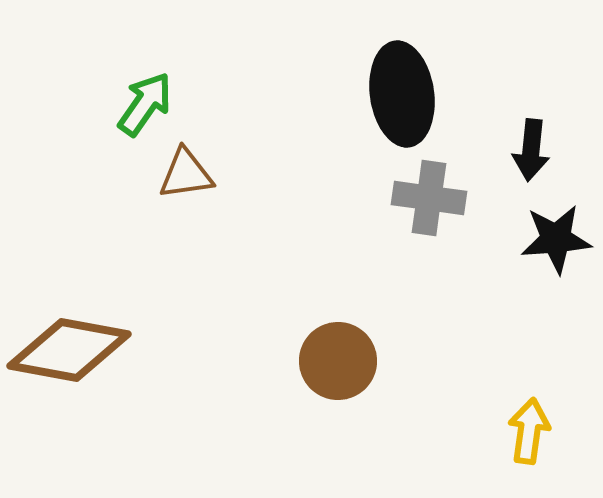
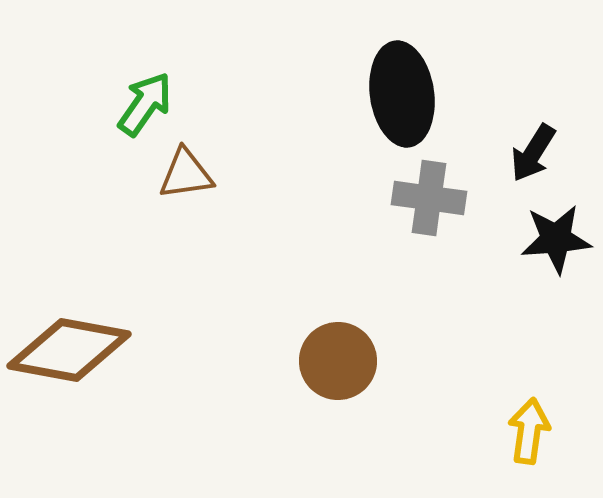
black arrow: moved 2 px right, 3 px down; rotated 26 degrees clockwise
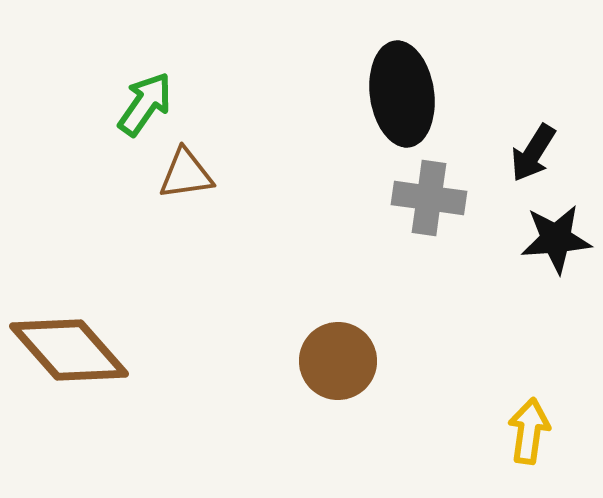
brown diamond: rotated 38 degrees clockwise
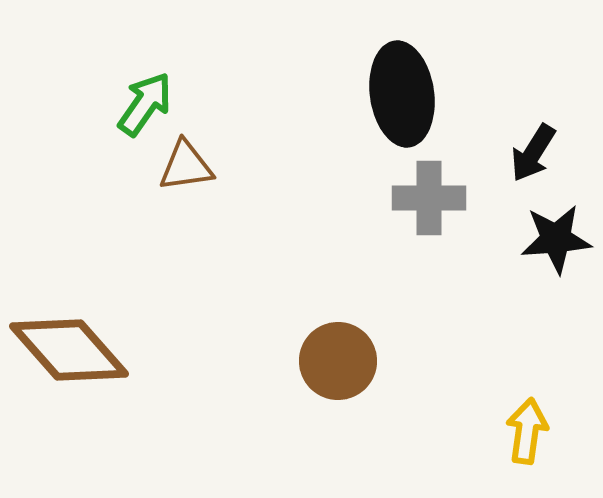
brown triangle: moved 8 px up
gray cross: rotated 8 degrees counterclockwise
yellow arrow: moved 2 px left
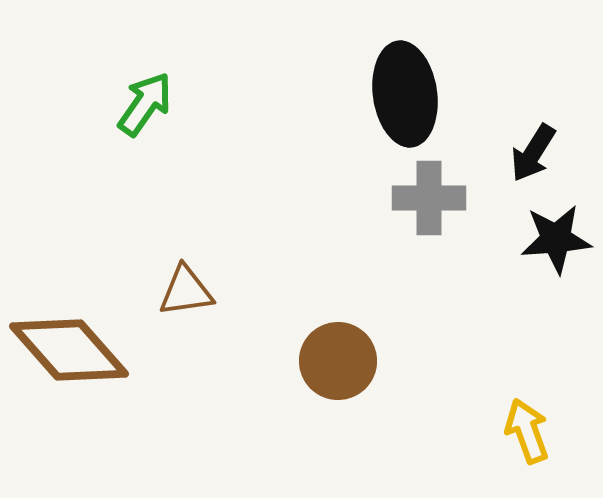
black ellipse: moved 3 px right
brown triangle: moved 125 px down
yellow arrow: rotated 28 degrees counterclockwise
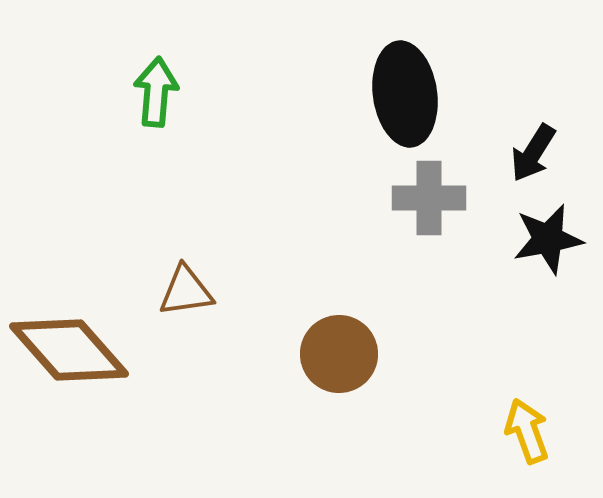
green arrow: moved 11 px right, 12 px up; rotated 30 degrees counterclockwise
black star: moved 8 px left; rotated 6 degrees counterclockwise
brown circle: moved 1 px right, 7 px up
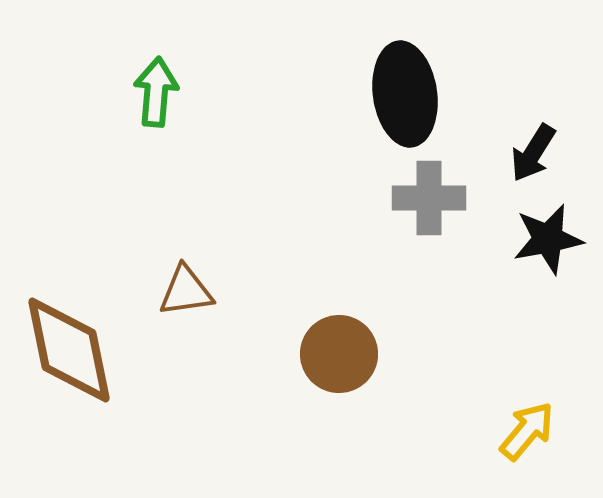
brown diamond: rotated 30 degrees clockwise
yellow arrow: rotated 60 degrees clockwise
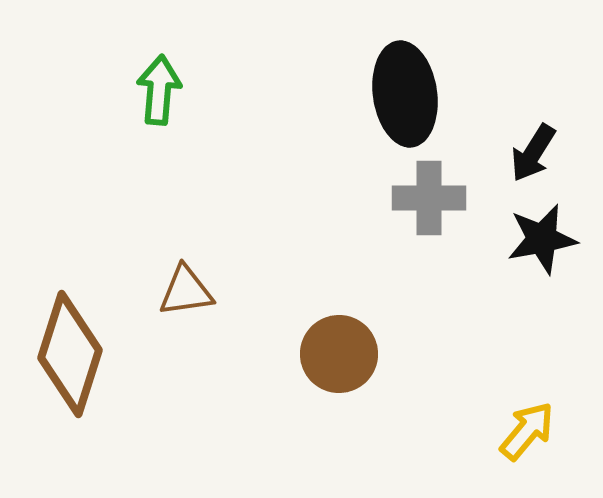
green arrow: moved 3 px right, 2 px up
black star: moved 6 px left
brown diamond: moved 1 px right, 4 px down; rotated 29 degrees clockwise
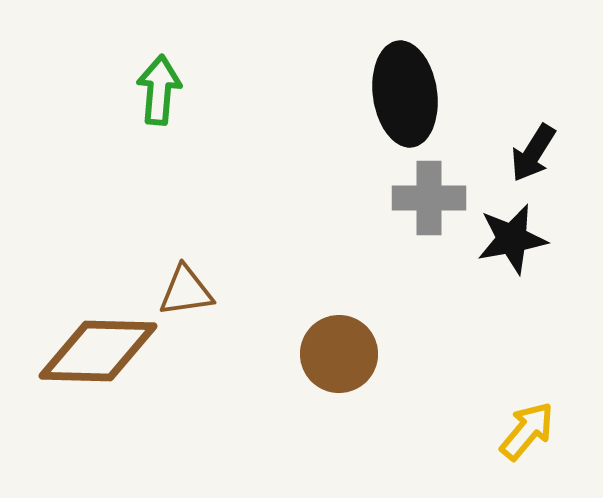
black star: moved 30 px left
brown diamond: moved 28 px right, 3 px up; rotated 74 degrees clockwise
